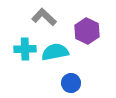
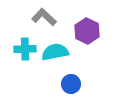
blue circle: moved 1 px down
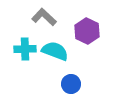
cyan semicircle: moved 1 px up; rotated 32 degrees clockwise
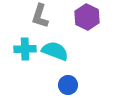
gray L-shape: moved 4 px left, 1 px up; rotated 115 degrees counterclockwise
purple hexagon: moved 14 px up
blue circle: moved 3 px left, 1 px down
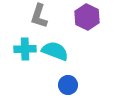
gray L-shape: moved 1 px left
